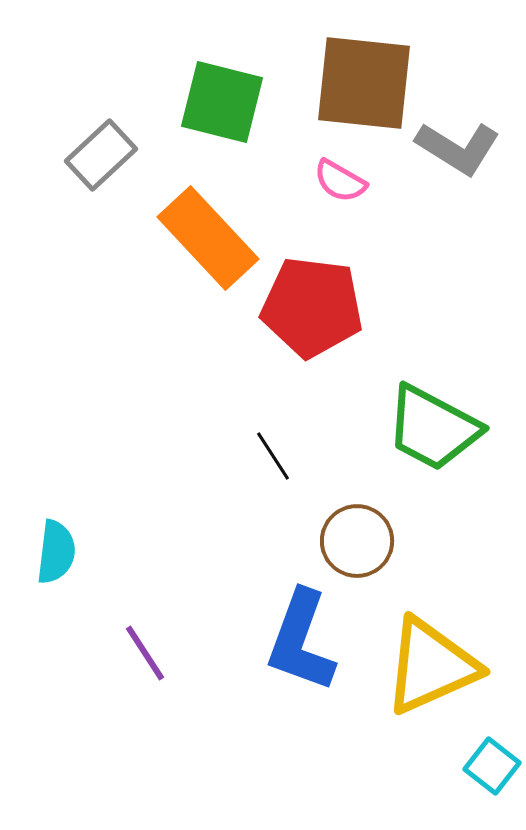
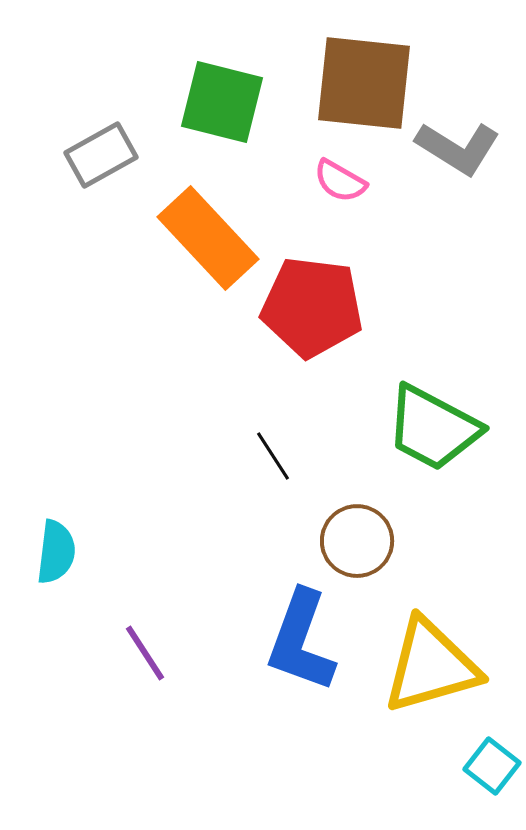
gray rectangle: rotated 14 degrees clockwise
yellow triangle: rotated 8 degrees clockwise
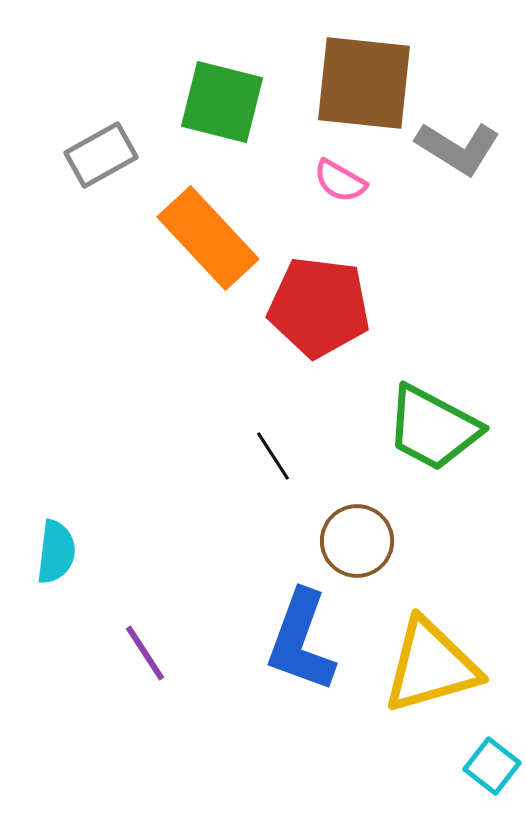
red pentagon: moved 7 px right
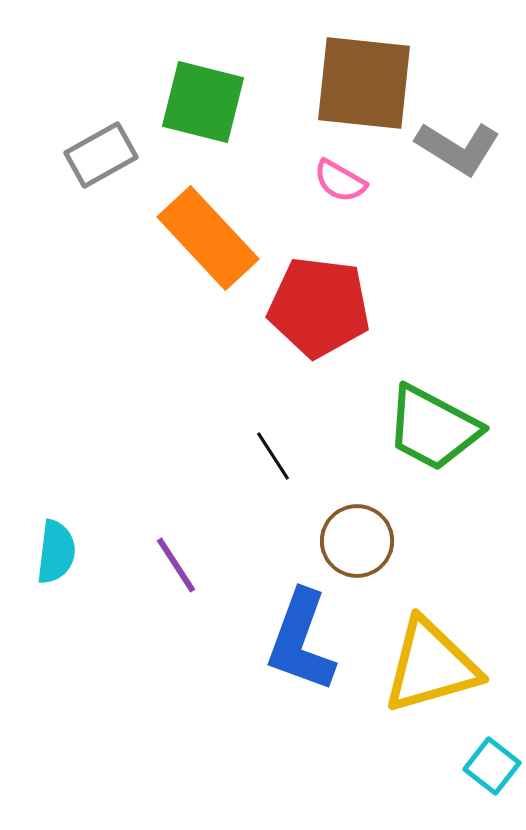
green square: moved 19 px left
purple line: moved 31 px right, 88 px up
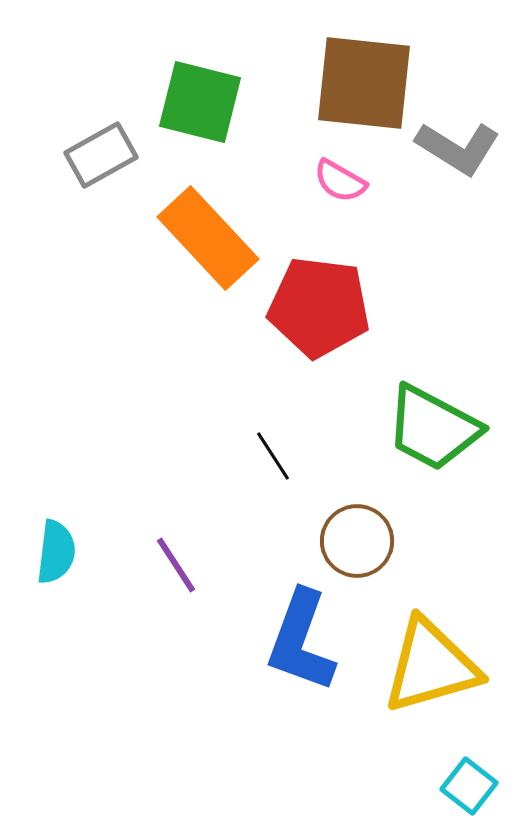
green square: moved 3 px left
cyan square: moved 23 px left, 20 px down
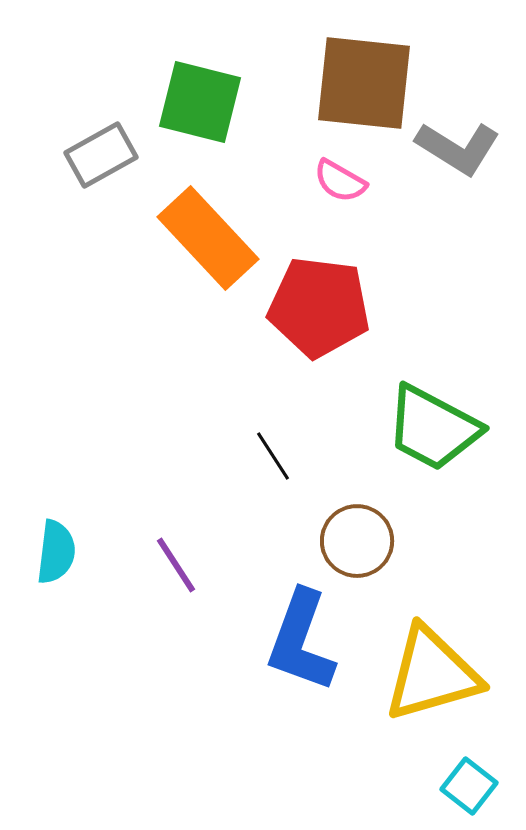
yellow triangle: moved 1 px right, 8 px down
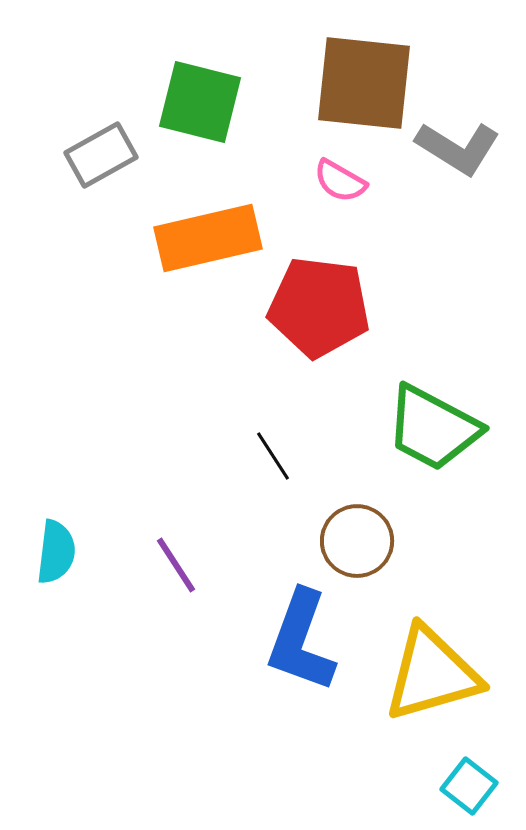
orange rectangle: rotated 60 degrees counterclockwise
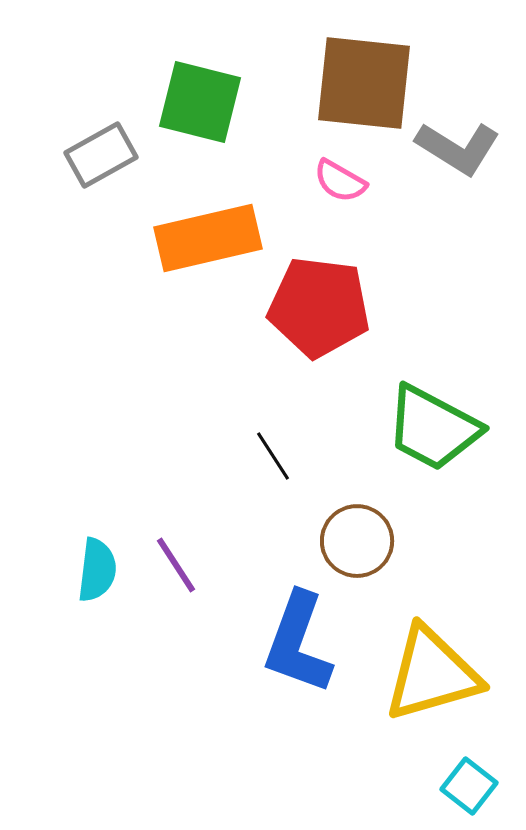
cyan semicircle: moved 41 px right, 18 px down
blue L-shape: moved 3 px left, 2 px down
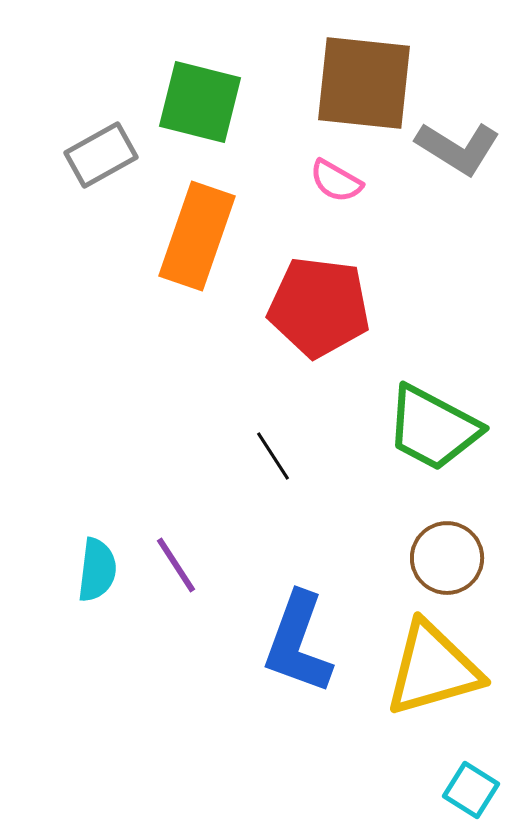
pink semicircle: moved 4 px left
orange rectangle: moved 11 px left, 2 px up; rotated 58 degrees counterclockwise
brown circle: moved 90 px right, 17 px down
yellow triangle: moved 1 px right, 5 px up
cyan square: moved 2 px right, 4 px down; rotated 6 degrees counterclockwise
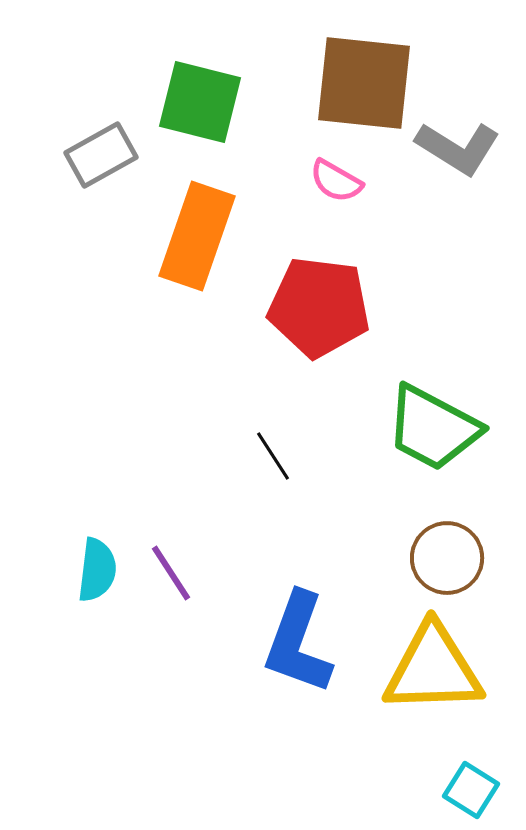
purple line: moved 5 px left, 8 px down
yellow triangle: rotated 14 degrees clockwise
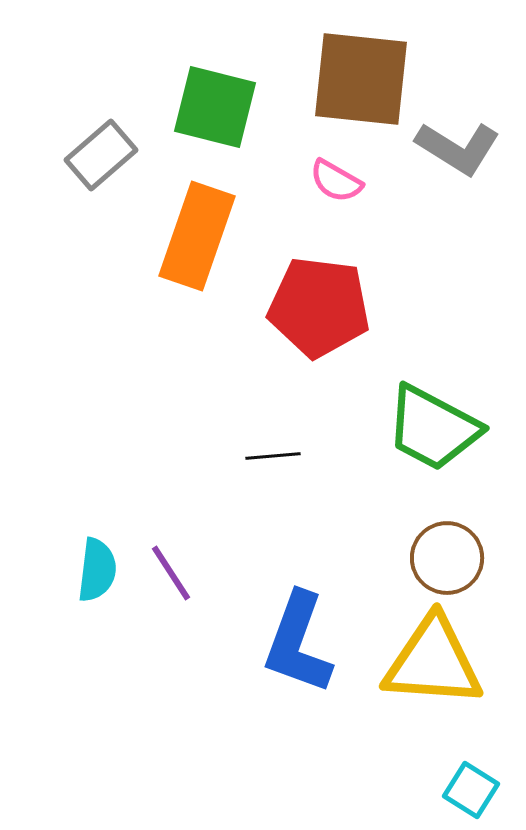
brown square: moved 3 px left, 4 px up
green square: moved 15 px right, 5 px down
gray rectangle: rotated 12 degrees counterclockwise
black line: rotated 62 degrees counterclockwise
yellow triangle: moved 7 px up; rotated 6 degrees clockwise
